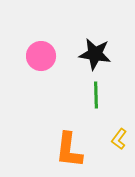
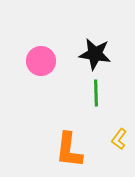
pink circle: moved 5 px down
green line: moved 2 px up
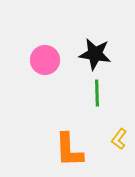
pink circle: moved 4 px right, 1 px up
green line: moved 1 px right
orange L-shape: rotated 9 degrees counterclockwise
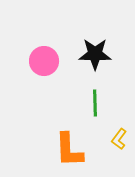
black star: rotated 8 degrees counterclockwise
pink circle: moved 1 px left, 1 px down
green line: moved 2 px left, 10 px down
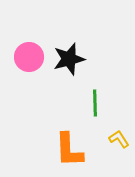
black star: moved 26 px left, 5 px down; rotated 16 degrees counterclockwise
pink circle: moved 15 px left, 4 px up
yellow L-shape: rotated 110 degrees clockwise
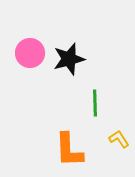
pink circle: moved 1 px right, 4 px up
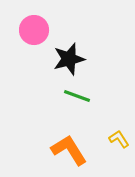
pink circle: moved 4 px right, 23 px up
green line: moved 18 px left, 7 px up; rotated 68 degrees counterclockwise
orange L-shape: rotated 150 degrees clockwise
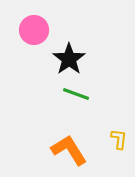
black star: rotated 20 degrees counterclockwise
green line: moved 1 px left, 2 px up
yellow L-shape: rotated 40 degrees clockwise
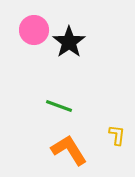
black star: moved 17 px up
green line: moved 17 px left, 12 px down
yellow L-shape: moved 2 px left, 4 px up
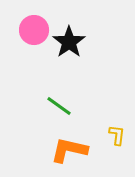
green line: rotated 16 degrees clockwise
orange L-shape: rotated 45 degrees counterclockwise
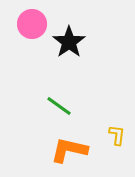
pink circle: moved 2 px left, 6 px up
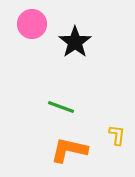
black star: moved 6 px right
green line: moved 2 px right, 1 px down; rotated 16 degrees counterclockwise
